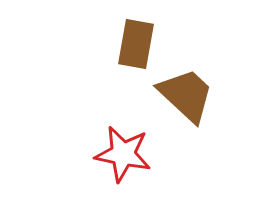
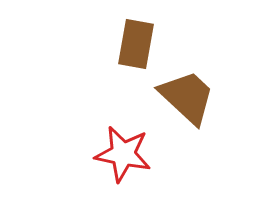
brown trapezoid: moved 1 px right, 2 px down
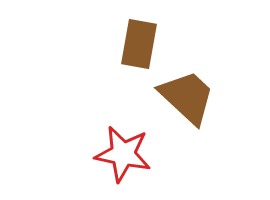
brown rectangle: moved 3 px right
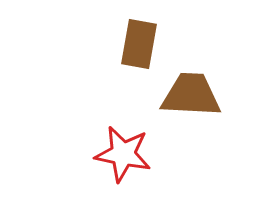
brown trapezoid: moved 4 px right, 2 px up; rotated 40 degrees counterclockwise
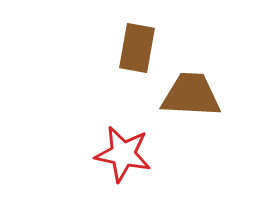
brown rectangle: moved 2 px left, 4 px down
